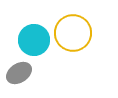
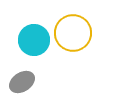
gray ellipse: moved 3 px right, 9 px down
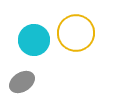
yellow circle: moved 3 px right
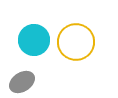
yellow circle: moved 9 px down
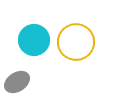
gray ellipse: moved 5 px left
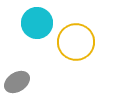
cyan circle: moved 3 px right, 17 px up
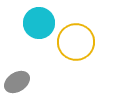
cyan circle: moved 2 px right
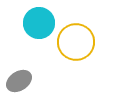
gray ellipse: moved 2 px right, 1 px up
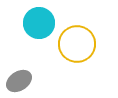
yellow circle: moved 1 px right, 2 px down
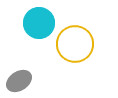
yellow circle: moved 2 px left
